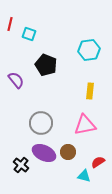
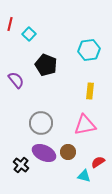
cyan square: rotated 24 degrees clockwise
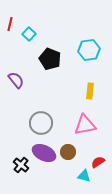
black pentagon: moved 4 px right, 6 px up
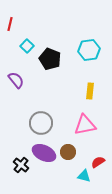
cyan square: moved 2 px left, 12 px down
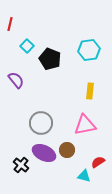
brown circle: moved 1 px left, 2 px up
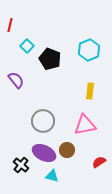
red line: moved 1 px down
cyan hexagon: rotated 15 degrees counterclockwise
gray circle: moved 2 px right, 2 px up
red semicircle: moved 1 px right
cyan triangle: moved 32 px left
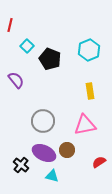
yellow rectangle: rotated 14 degrees counterclockwise
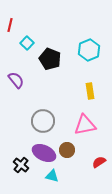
cyan square: moved 3 px up
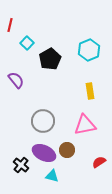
black pentagon: rotated 20 degrees clockwise
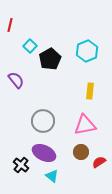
cyan square: moved 3 px right, 3 px down
cyan hexagon: moved 2 px left, 1 px down
yellow rectangle: rotated 14 degrees clockwise
brown circle: moved 14 px right, 2 px down
cyan triangle: rotated 24 degrees clockwise
